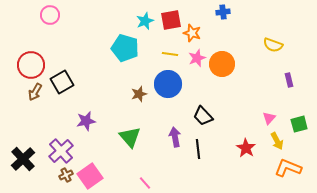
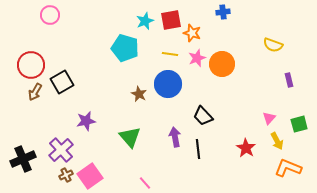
brown star: rotated 28 degrees counterclockwise
purple cross: moved 1 px up
black cross: rotated 20 degrees clockwise
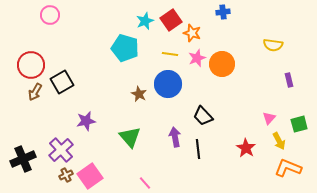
red square: rotated 25 degrees counterclockwise
yellow semicircle: rotated 12 degrees counterclockwise
yellow arrow: moved 2 px right
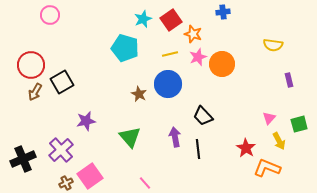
cyan star: moved 2 px left, 2 px up
orange star: moved 1 px right, 1 px down
yellow line: rotated 21 degrees counterclockwise
pink star: moved 1 px right, 1 px up
orange L-shape: moved 21 px left
brown cross: moved 8 px down
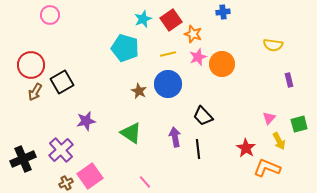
yellow line: moved 2 px left
brown star: moved 3 px up
green triangle: moved 1 px right, 4 px up; rotated 15 degrees counterclockwise
pink line: moved 1 px up
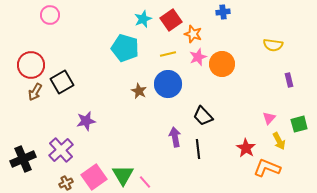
green triangle: moved 8 px left, 42 px down; rotated 25 degrees clockwise
pink square: moved 4 px right, 1 px down
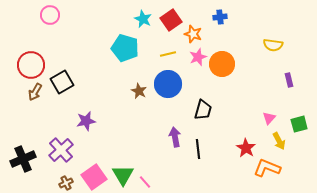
blue cross: moved 3 px left, 5 px down
cyan star: rotated 24 degrees counterclockwise
black trapezoid: moved 6 px up; rotated 120 degrees counterclockwise
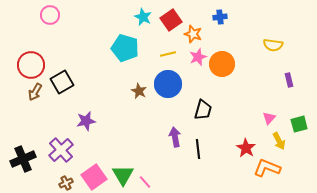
cyan star: moved 2 px up
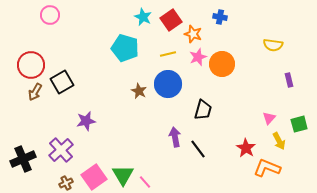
blue cross: rotated 16 degrees clockwise
black line: rotated 30 degrees counterclockwise
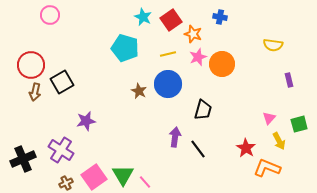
brown arrow: rotated 18 degrees counterclockwise
purple arrow: rotated 18 degrees clockwise
purple cross: rotated 15 degrees counterclockwise
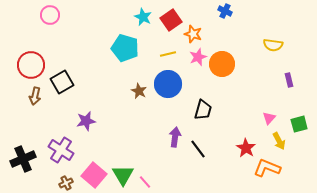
blue cross: moved 5 px right, 6 px up; rotated 16 degrees clockwise
brown arrow: moved 4 px down
pink square: moved 2 px up; rotated 15 degrees counterclockwise
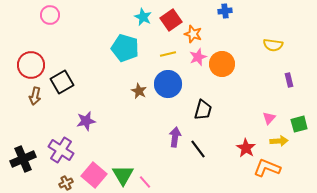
blue cross: rotated 32 degrees counterclockwise
yellow arrow: rotated 66 degrees counterclockwise
